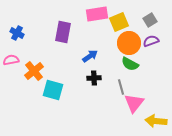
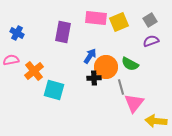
pink rectangle: moved 1 px left, 4 px down; rotated 15 degrees clockwise
orange circle: moved 23 px left, 24 px down
blue arrow: rotated 21 degrees counterclockwise
cyan square: moved 1 px right
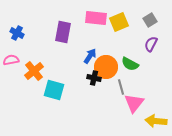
purple semicircle: moved 3 px down; rotated 42 degrees counterclockwise
black cross: rotated 16 degrees clockwise
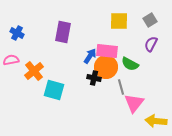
pink rectangle: moved 11 px right, 33 px down
yellow square: moved 1 px up; rotated 24 degrees clockwise
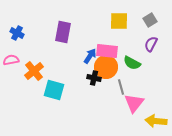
green semicircle: moved 2 px right, 1 px up
